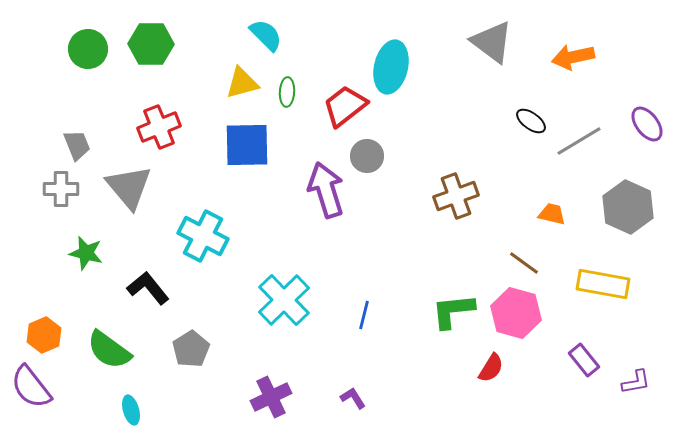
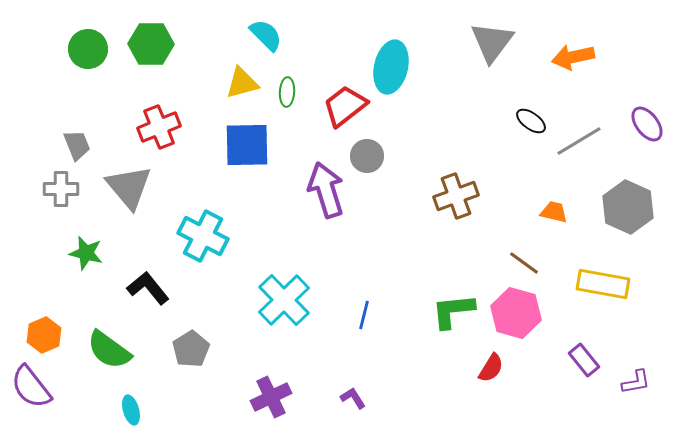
gray triangle at (492, 42): rotated 30 degrees clockwise
orange trapezoid at (552, 214): moved 2 px right, 2 px up
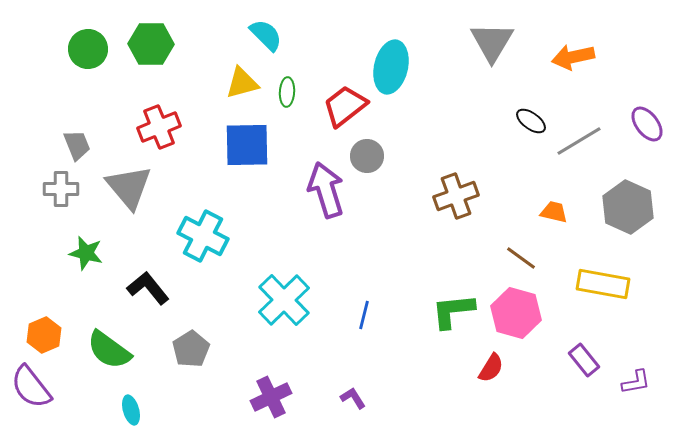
gray triangle at (492, 42): rotated 6 degrees counterclockwise
brown line at (524, 263): moved 3 px left, 5 px up
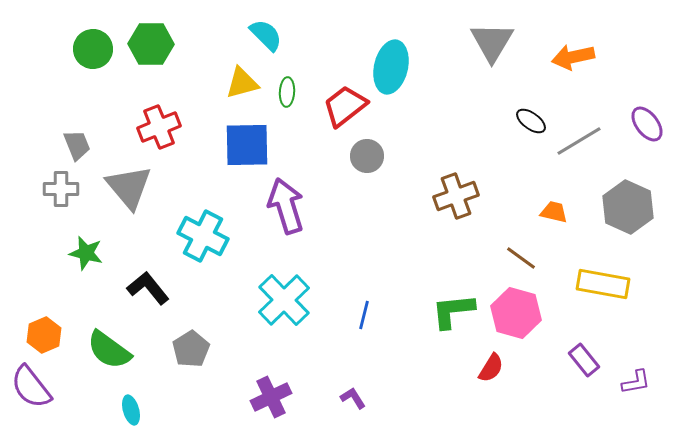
green circle at (88, 49): moved 5 px right
purple arrow at (326, 190): moved 40 px left, 16 px down
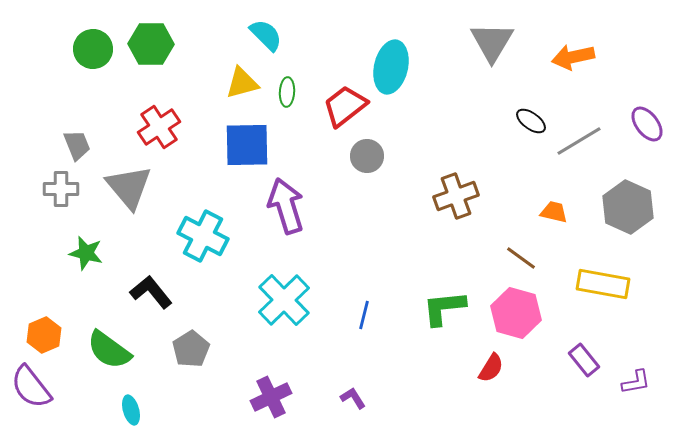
red cross at (159, 127): rotated 12 degrees counterclockwise
black L-shape at (148, 288): moved 3 px right, 4 px down
green L-shape at (453, 311): moved 9 px left, 3 px up
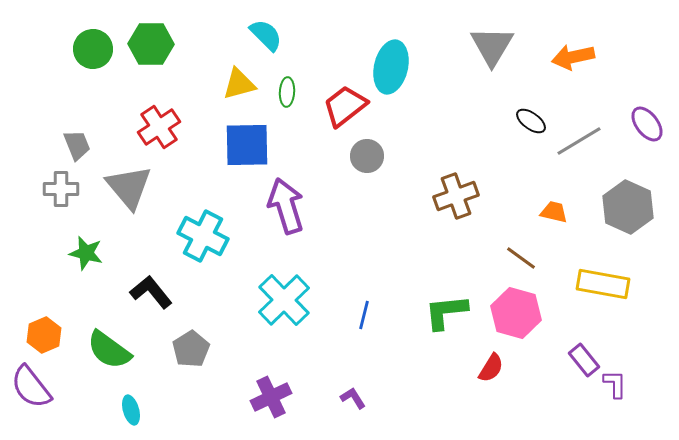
gray triangle at (492, 42): moved 4 px down
yellow triangle at (242, 83): moved 3 px left, 1 px down
green L-shape at (444, 308): moved 2 px right, 4 px down
purple L-shape at (636, 382): moved 21 px left, 2 px down; rotated 80 degrees counterclockwise
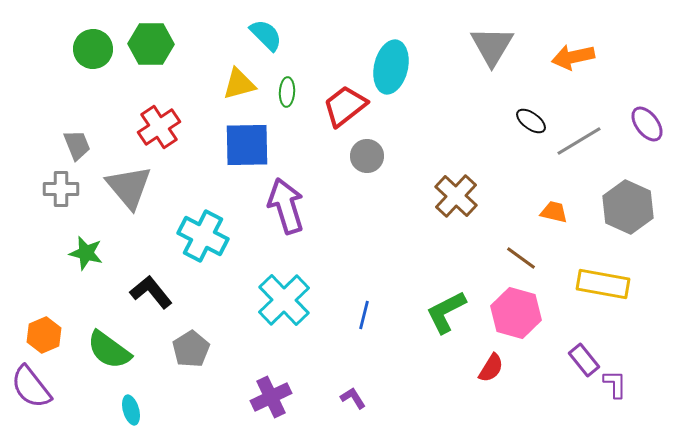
brown cross at (456, 196): rotated 27 degrees counterclockwise
green L-shape at (446, 312): rotated 21 degrees counterclockwise
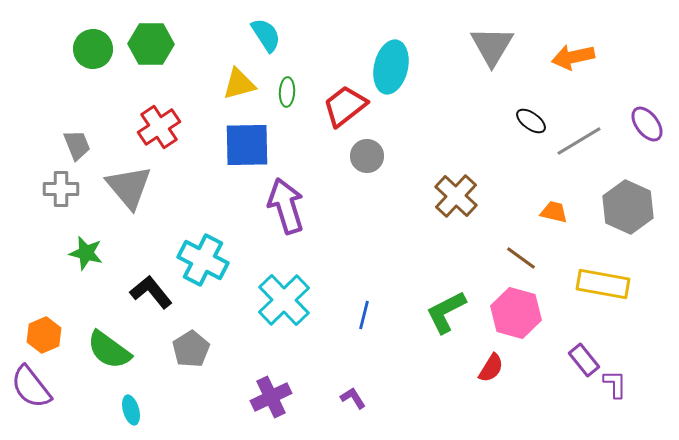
cyan semicircle at (266, 35): rotated 12 degrees clockwise
cyan cross at (203, 236): moved 24 px down
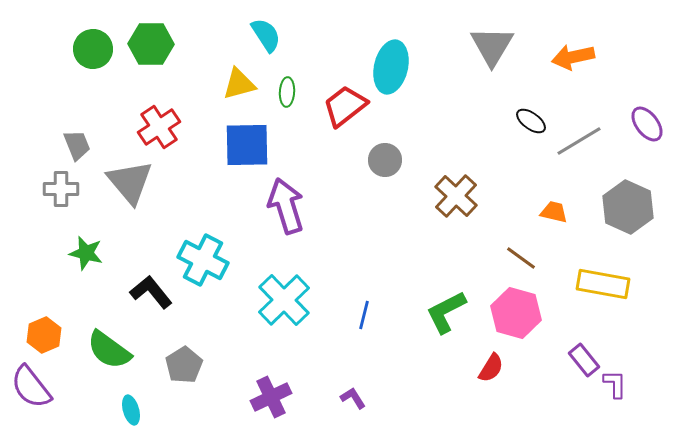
gray circle at (367, 156): moved 18 px right, 4 px down
gray triangle at (129, 187): moved 1 px right, 5 px up
gray pentagon at (191, 349): moved 7 px left, 16 px down
